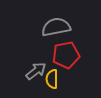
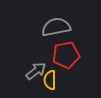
yellow semicircle: moved 2 px left, 1 px down
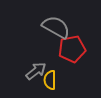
gray semicircle: rotated 40 degrees clockwise
red pentagon: moved 6 px right, 6 px up
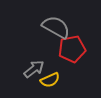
gray arrow: moved 2 px left, 2 px up
yellow semicircle: rotated 114 degrees counterclockwise
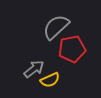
gray semicircle: rotated 72 degrees counterclockwise
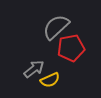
red pentagon: moved 1 px left, 1 px up
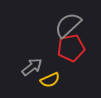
gray semicircle: moved 12 px right, 2 px up
gray arrow: moved 2 px left, 2 px up
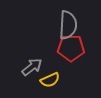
gray semicircle: rotated 136 degrees clockwise
red pentagon: rotated 12 degrees clockwise
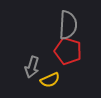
red pentagon: moved 3 px left, 3 px down; rotated 16 degrees clockwise
gray arrow: rotated 145 degrees clockwise
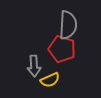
red pentagon: moved 6 px left, 2 px up
gray arrow: moved 2 px right, 1 px up; rotated 20 degrees counterclockwise
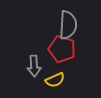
yellow semicircle: moved 5 px right
